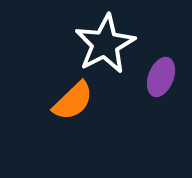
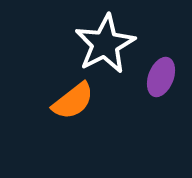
orange semicircle: rotated 6 degrees clockwise
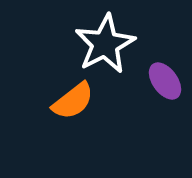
purple ellipse: moved 4 px right, 4 px down; rotated 57 degrees counterclockwise
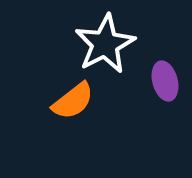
purple ellipse: rotated 21 degrees clockwise
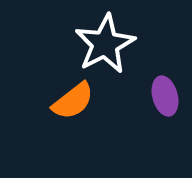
purple ellipse: moved 15 px down
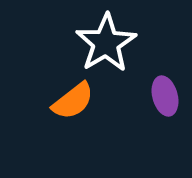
white star: moved 1 px right, 1 px up; rotated 4 degrees counterclockwise
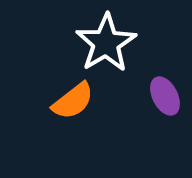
purple ellipse: rotated 12 degrees counterclockwise
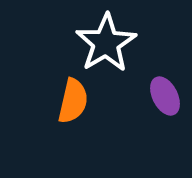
orange semicircle: rotated 39 degrees counterclockwise
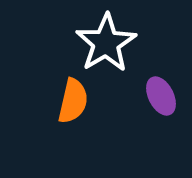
purple ellipse: moved 4 px left
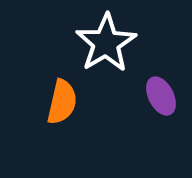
orange semicircle: moved 11 px left, 1 px down
